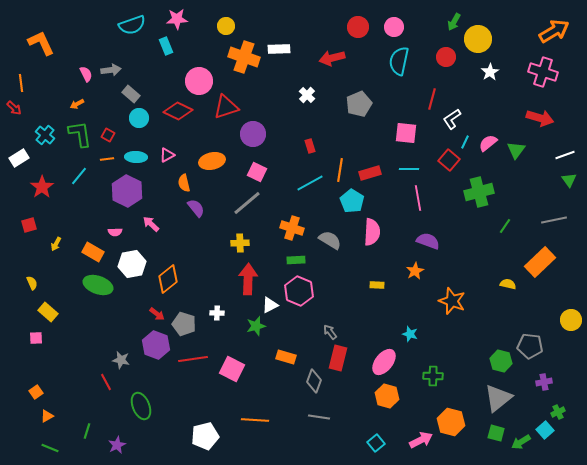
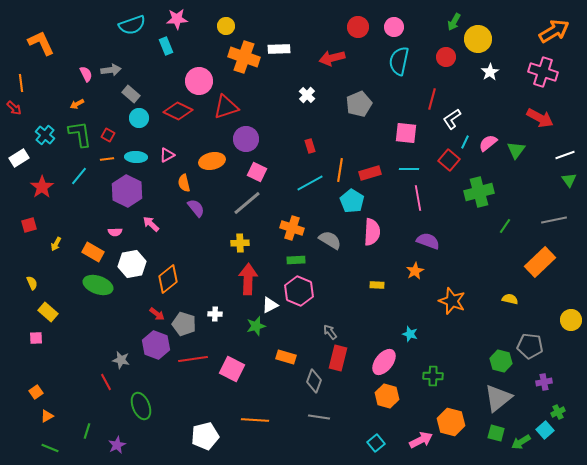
red arrow at (540, 118): rotated 12 degrees clockwise
purple circle at (253, 134): moved 7 px left, 5 px down
yellow semicircle at (508, 284): moved 2 px right, 15 px down
white cross at (217, 313): moved 2 px left, 1 px down
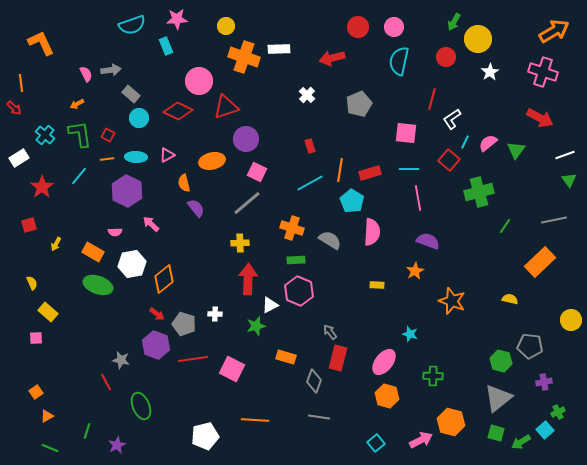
orange diamond at (168, 279): moved 4 px left
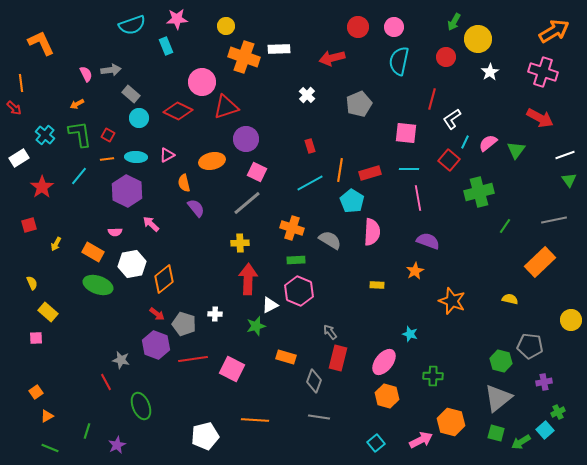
pink circle at (199, 81): moved 3 px right, 1 px down
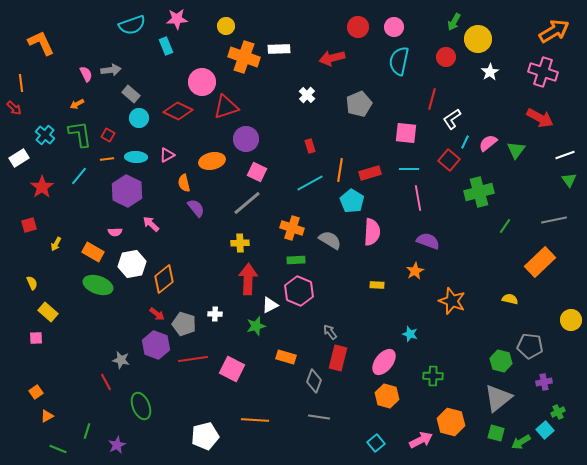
green line at (50, 448): moved 8 px right, 1 px down
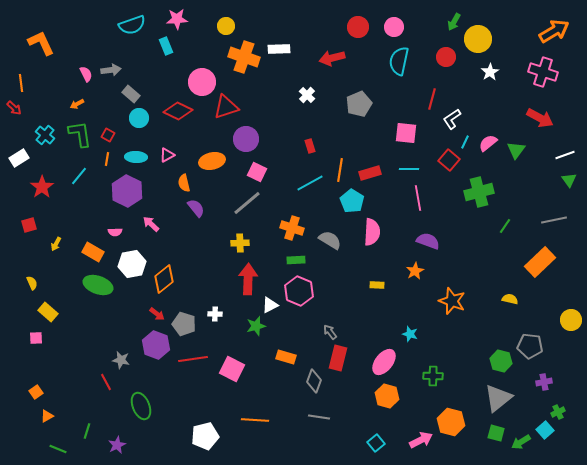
orange line at (107, 159): rotated 72 degrees counterclockwise
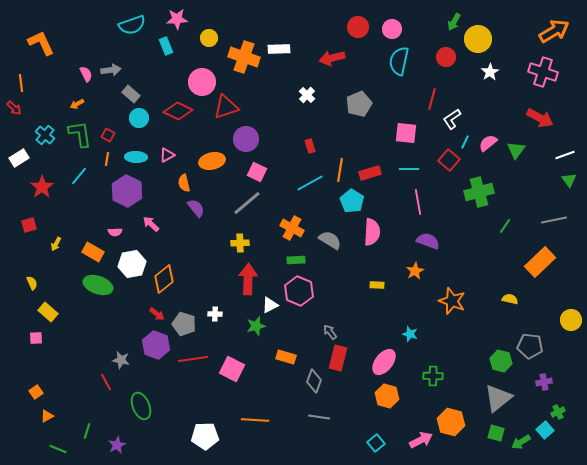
yellow circle at (226, 26): moved 17 px left, 12 px down
pink circle at (394, 27): moved 2 px left, 2 px down
pink line at (418, 198): moved 4 px down
orange cross at (292, 228): rotated 10 degrees clockwise
white pentagon at (205, 436): rotated 12 degrees clockwise
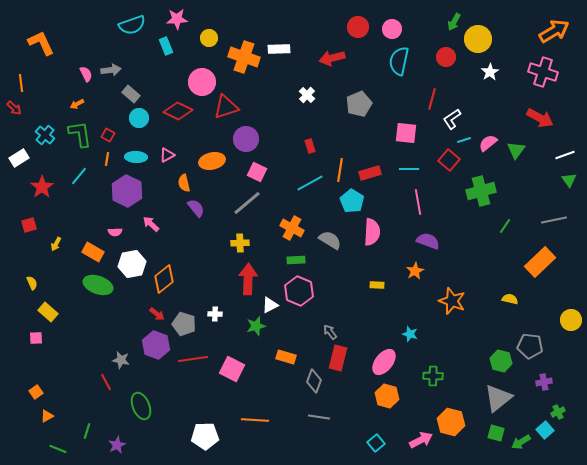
cyan line at (465, 142): moved 1 px left, 2 px up; rotated 48 degrees clockwise
green cross at (479, 192): moved 2 px right, 1 px up
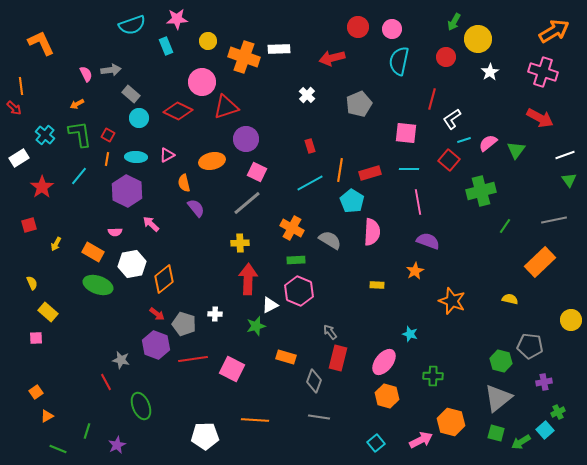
yellow circle at (209, 38): moved 1 px left, 3 px down
orange line at (21, 83): moved 3 px down
